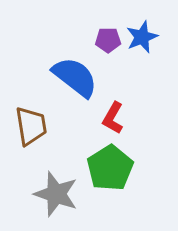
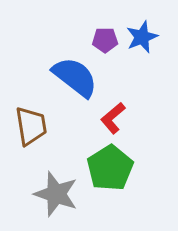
purple pentagon: moved 3 px left
red L-shape: rotated 20 degrees clockwise
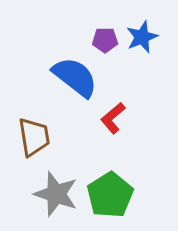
brown trapezoid: moved 3 px right, 11 px down
green pentagon: moved 27 px down
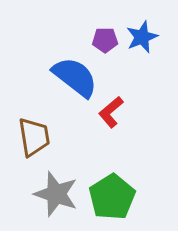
red L-shape: moved 2 px left, 6 px up
green pentagon: moved 2 px right, 2 px down
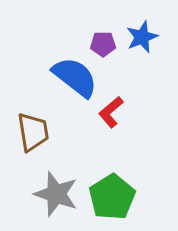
purple pentagon: moved 2 px left, 4 px down
brown trapezoid: moved 1 px left, 5 px up
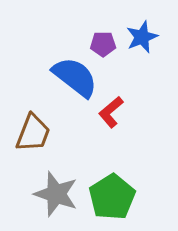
brown trapezoid: moved 1 px down; rotated 30 degrees clockwise
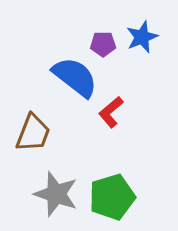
green pentagon: rotated 15 degrees clockwise
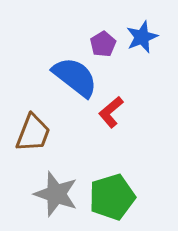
purple pentagon: rotated 30 degrees counterclockwise
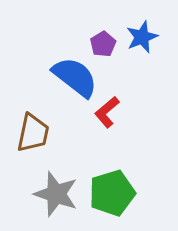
red L-shape: moved 4 px left
brown trapezoid: rotated 9 degrees counterclockwise
green pentagon: moved 4 px up
